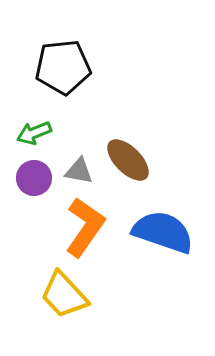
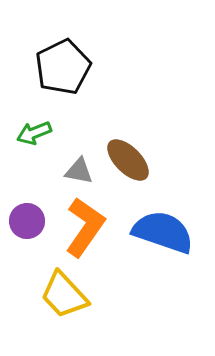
black pentagon: rotated 20 degrees counterclockwise
purple circle: moved 7 px left, 43 px down
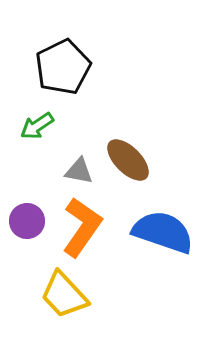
green arrow: moved 3 px right, 7 px up; rotated 12 degrees counterclockwise
orange L-shape: moved 3 px left
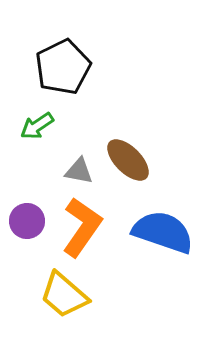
yellow trapezoid: rotated 6 degrees counterclockwise
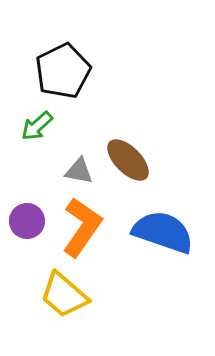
black pentagon: moved 4 px down
green arrow: rotated 8 degrees counterclockwise
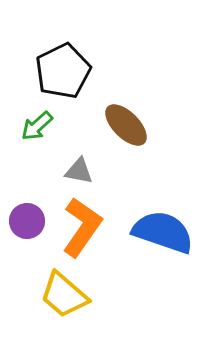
brown ellipse: moved 2 px left, 35 px up
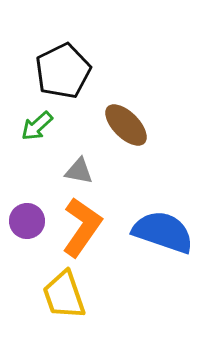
yellow trapezoid: rotated 30 degrees clockwise
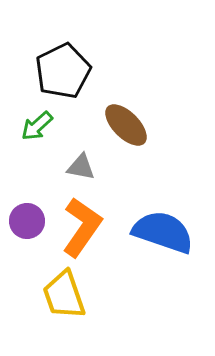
gray triangle: moved 2 px right, 4 px up
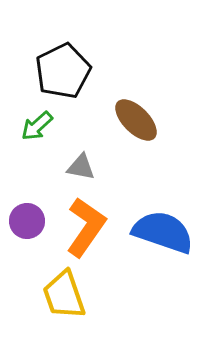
brown ellipse: moved 10 px right, 5 px up
orange L-shape: moved 4 px right
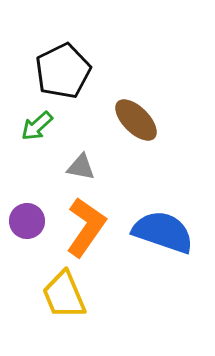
yellow trapezoid: rotated 4 degrees counterclockwise
